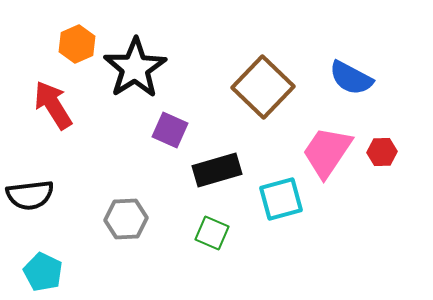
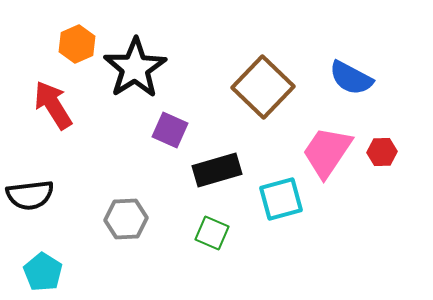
cyan pentagon: rotated 6 degrees clockwise
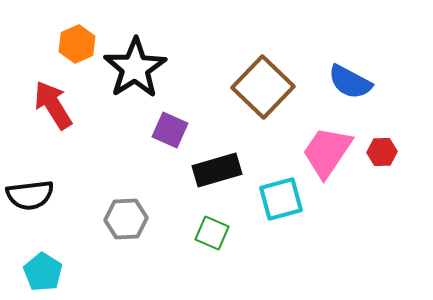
blue semicircle: moved 1 px left, 4 px down
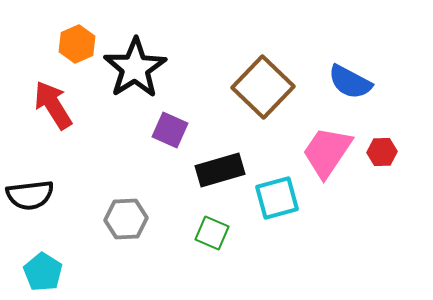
black rectangle: moved 3 px right
cyan square: moved 4 px left, 1 px up
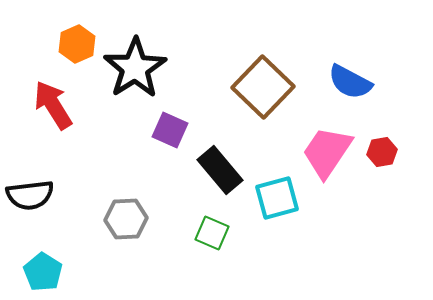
red hexagon: rotated 8 degrees counterclockwise
black rectangle: rotated 66 degrees clockwise
